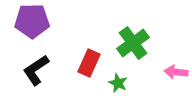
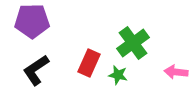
green star: moved 8 px up; rotated 12 degrees counterclockwise
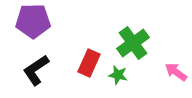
purple pentagon: moved 1 px right
pink arrow: rotated 30 degrees clockwise
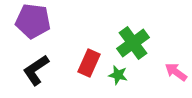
purple pentagon: rotated 8 degrees clockwise
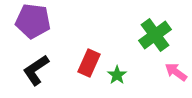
green cross: moved 22 px right, 8 px up
green star: moved 1 px left; rotated 24 degrees clockwise
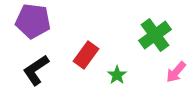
red rectangle: moved 3 px left, 8 px up; rotated 12 degrees clockwise
pink arrow: rotated 85 degrees counterclockwise
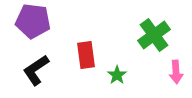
green cross: moved 1 px left
red rectangle: rotated 44 degrees counterclockwise
pink arrow: rotated 45 degrees counterclockwise
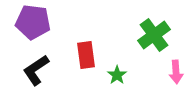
purple pentagon: moved 1 px down
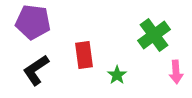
red rectangle: moved 2 px left
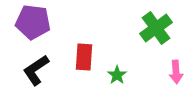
green cross: moved 2 px right, 7 px up
red rectangle: moved 2 px down; rotated 12 degrees clockwise
